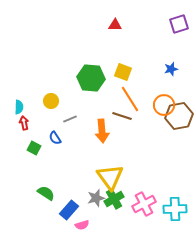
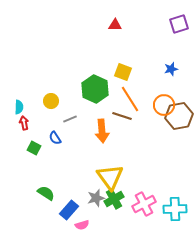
green hexagon: moved 4 px right, 11 px down; rotated 20 degrees clockwise
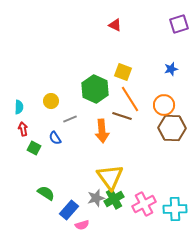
red triangle: rotated 24 degrees clockwise
brown hexagon: moved 7 px left, 12 px down; rotated 12 degrees clockwise
red arrow: moved 1 px left, 6 px down
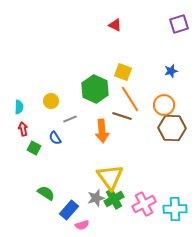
blue star: moved 2 px down
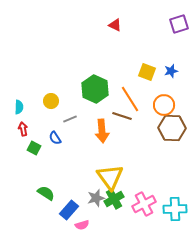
yellow square: moved 24 px right
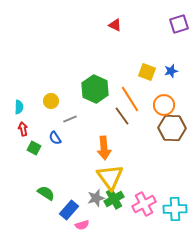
brown line: rotated 36 degrees clockwise
orange arrow: moved 2 px right, 17 px down
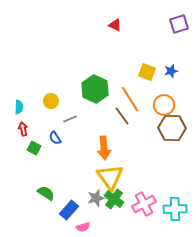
green cross: rotated 24 degrees counterclockwise
pink semicircle: moved 1 px right, 2 px down
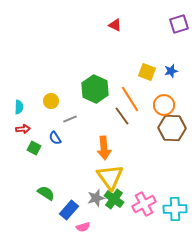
red arrow: rotated 96 degrees clockwise
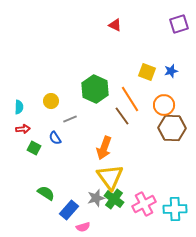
orange arrow: rotated 25 degrees clockwise
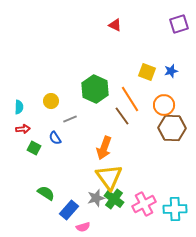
yellow triangle: moved 1 px left
